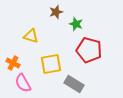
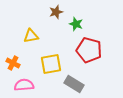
yellow triangle: rotated 28 degrees counterclockwise
pink semicircle: moved 1 px right, 2 px down; rotated 114 degrees clockwise
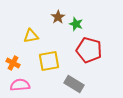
brown star: moved 2 px right, 5 px down; rotated 16 degrees counterclockwise
yellow square: moved 2 px left, 3 px up
pink semicircle: moved 4 px left
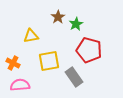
green star: rotated 24 degrees clockwise
gray rectangle: moved 7 px up; rotated 24 degrees clockwise
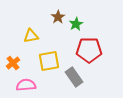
red pentagon: rotated 15 degrees counterclockwise
orange cross: rotated 24 degrees clockwise
pink semicircle: moved 6 px right
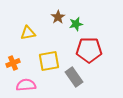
green star: rotated 16 degrees clockwise
yellow triangle: moved 3 px left, 3 px up
orange cross: rotated 16 degrees clockwise
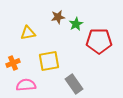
brown star: rotated 24 degrees clockwise
green star: rotated 16 degrees counterclockwise
red pentagon: moved 10 px right, 9 px up
gray rectangle: moved 7 px down
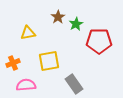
brown star: rotated 24 degrees counterclockwise
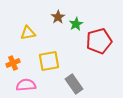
red pentagon: rotated 15 degrees counterclockwise
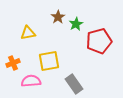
pink semicircle: moved 5 px right, 4 px up
